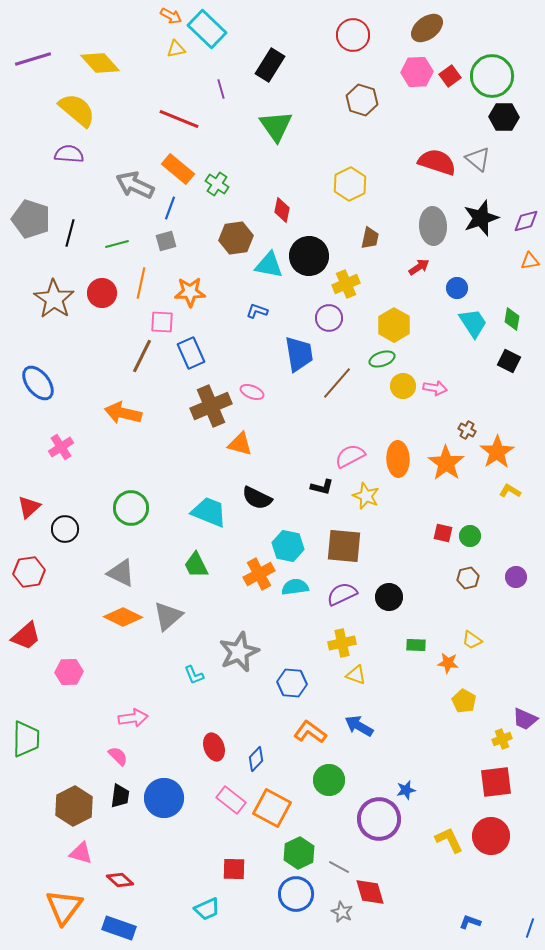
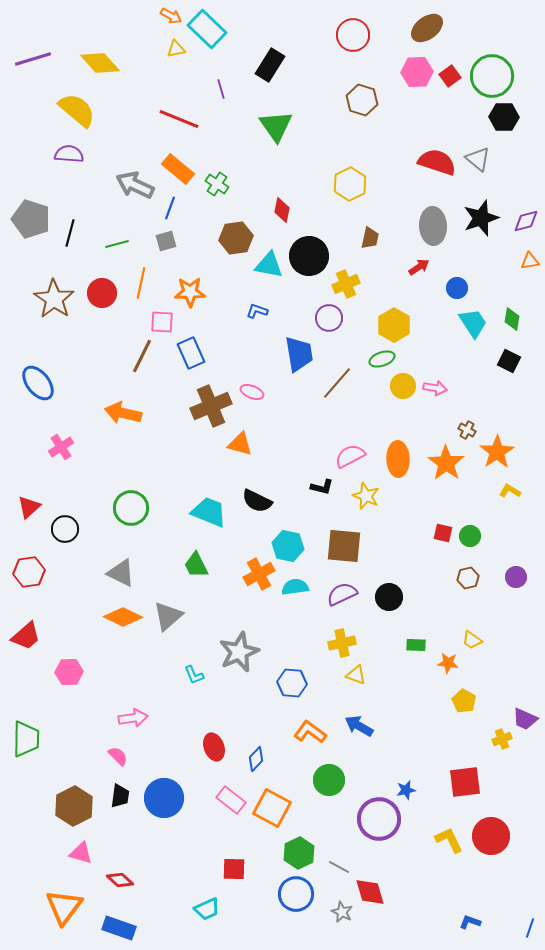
black semicircle at (257, 498): moved 3 px down
red square at (496, 782): moved 31 px left
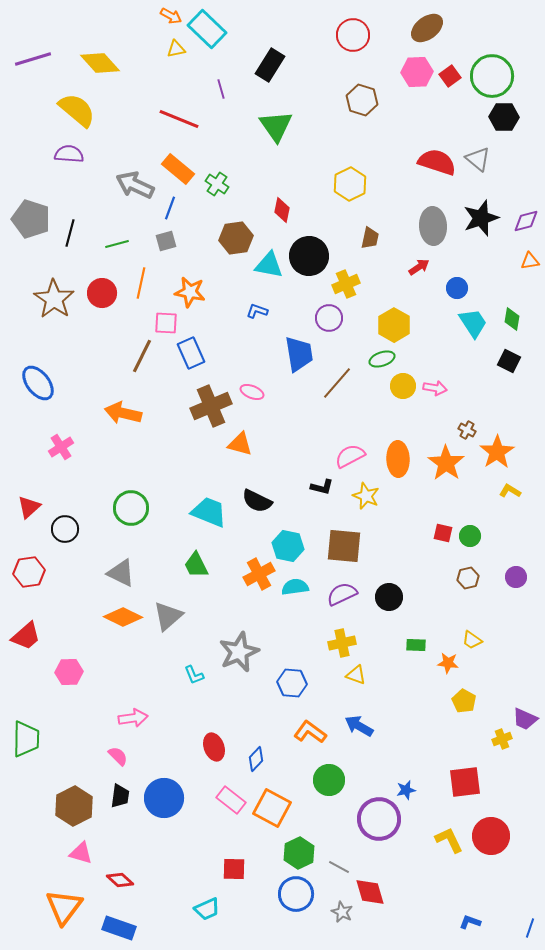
orange star at (190, 292): rotated 12 degrees clockwise
pink square at (162, 322): moved 4 px right, 1 px down
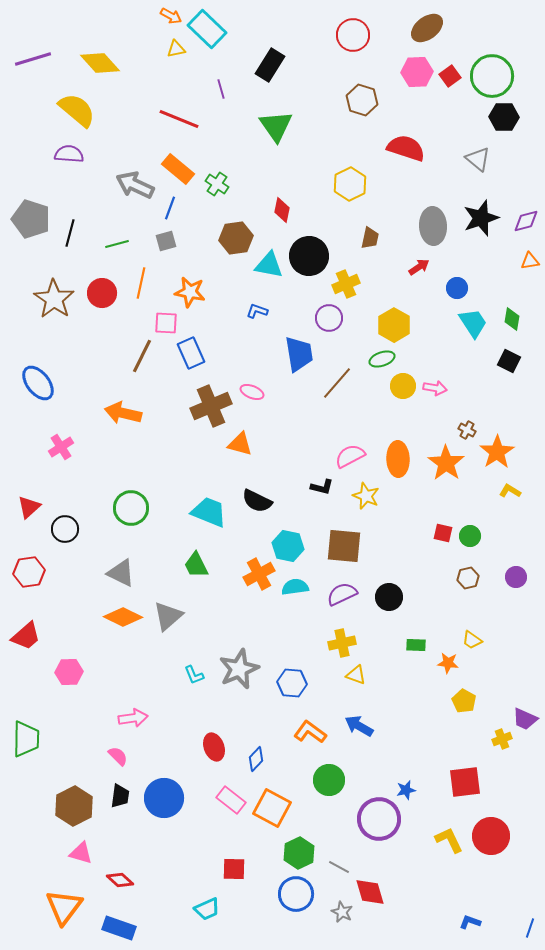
red semicircle at (437, 162): moved 31 px left, 14 px up
gray star at (239, 652): moved 17 px down
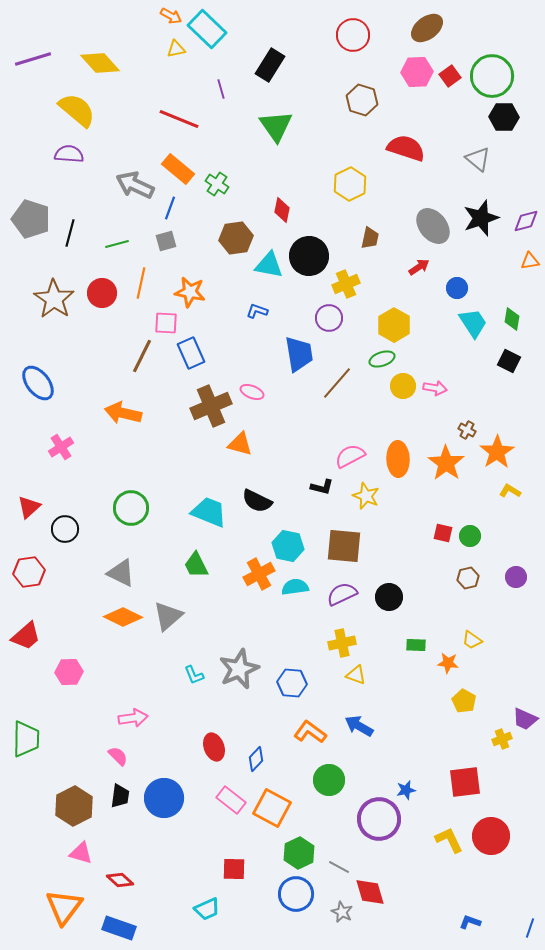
gray ellipse at (433, 226): rotated 36 degrees counterclockwise
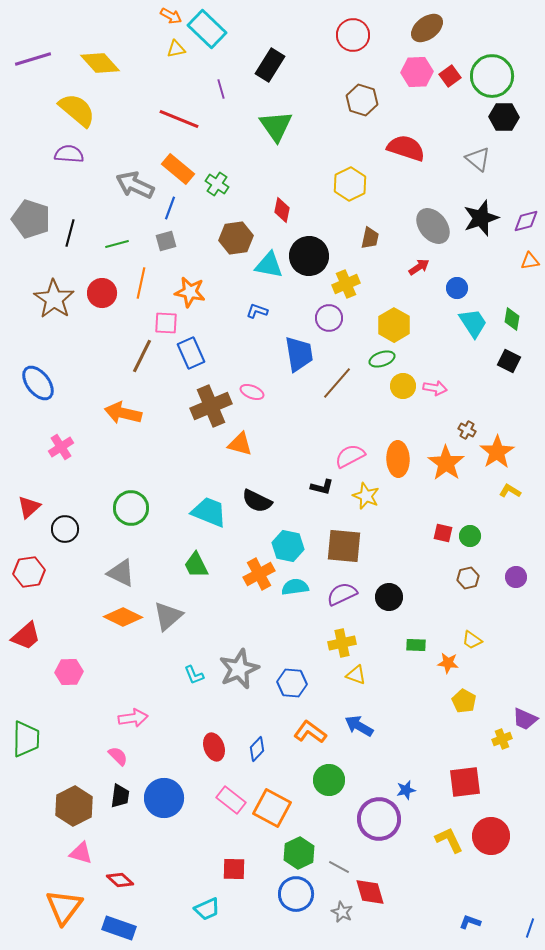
blue diamond at (256, 759): moved 1 px right, 10 px up
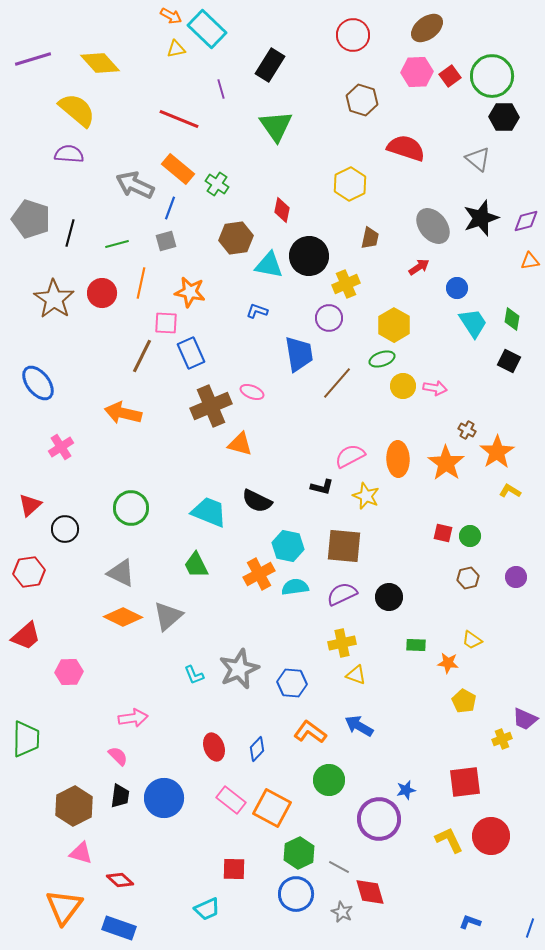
red triangle at (29, 507): moved 1 px right, 2 px up
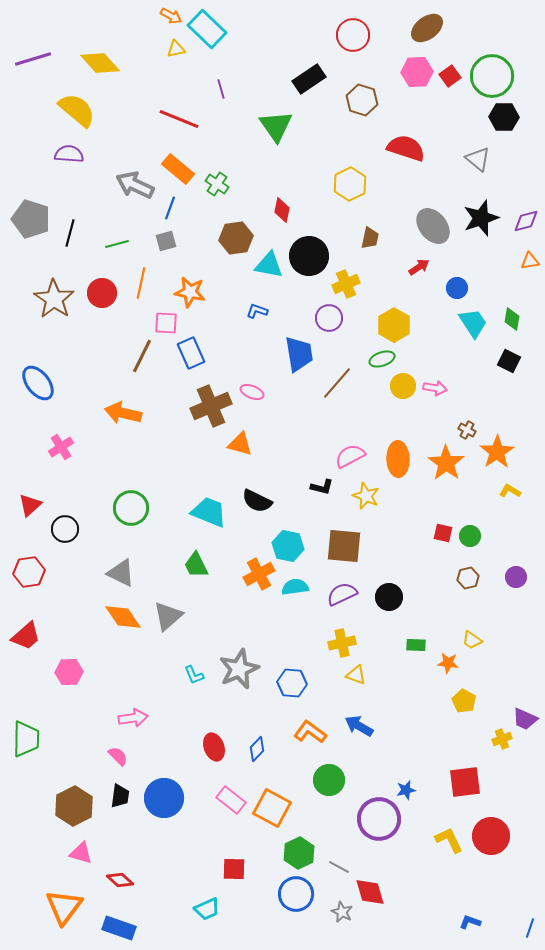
black rectangle at (270, 65): moved 39 px right, 14 px down; rotated 24 degrees clockwise
orange diamond at (123, 617): rotated 30 degrees clockwise
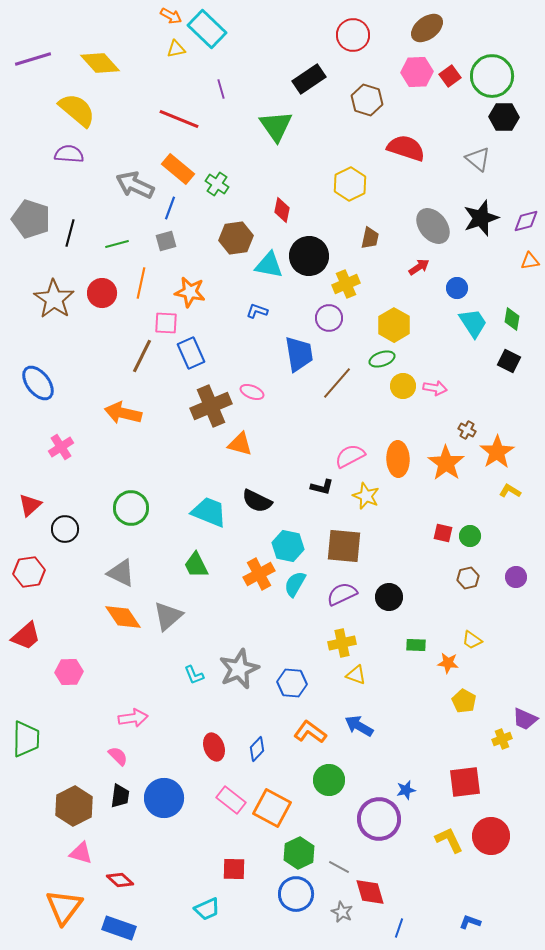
brown hexagon at (362, 100): moved 5 px right
cyan semicircle at (295, 587): moved 3 px up; rotated 52 degrees counterclockwise
blue line at (530, 928): moved 131 px left
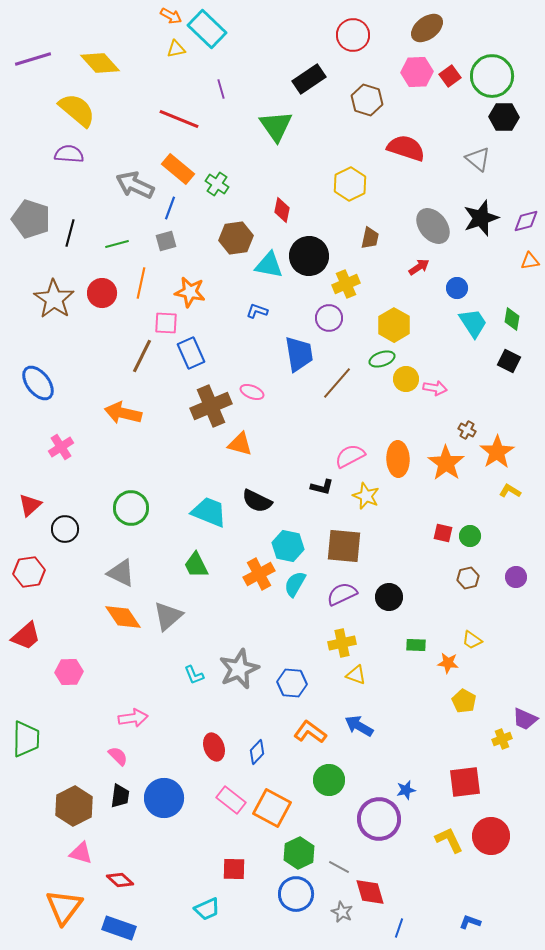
yellow circle at (403, 386): moved 3 px right, 7 px up
blue diamond at (257, 749): moved 3 px down
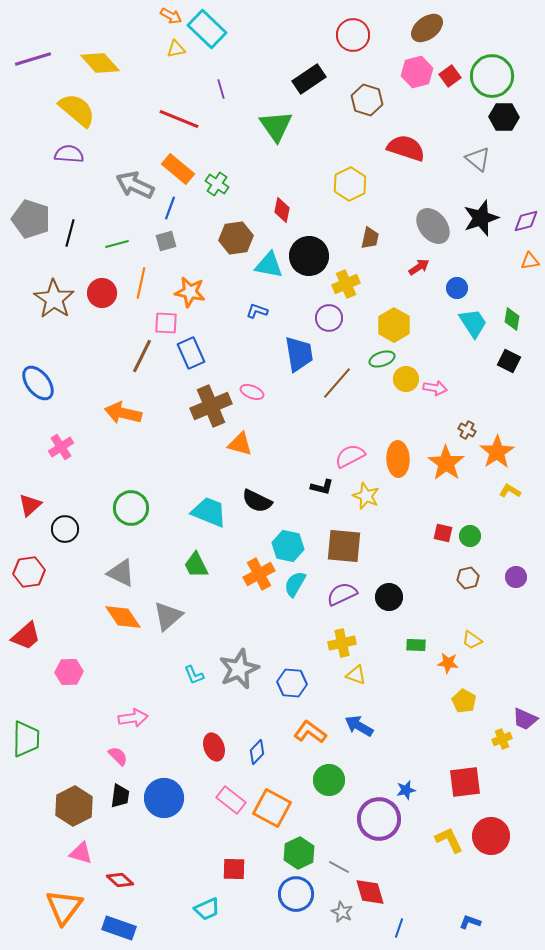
pink hexagon at (417, 72): rotated 12 degrees counterclockwise
